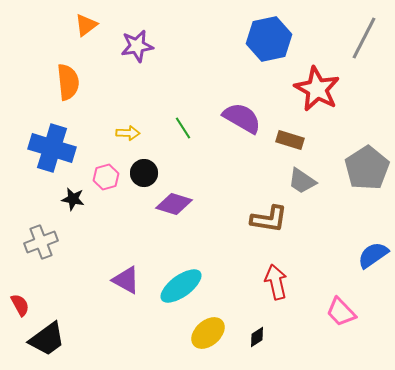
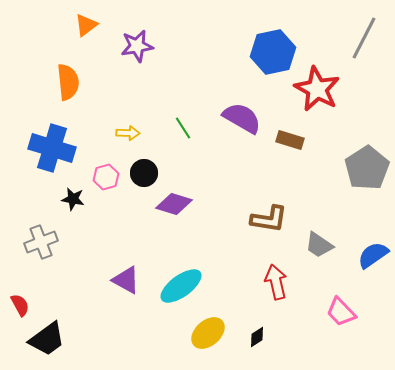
blue hexagon: moved 4 px right, 13 px down
gray trapezoid: moved 17 px right, 64 px down
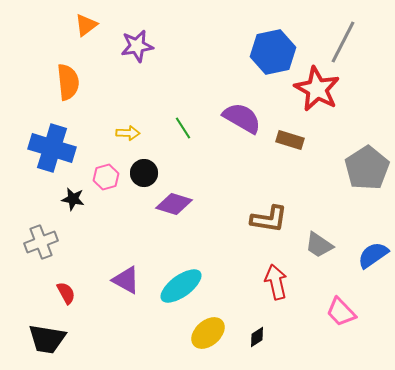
gray line: moved 21 px left, 4 px down
red semicircle: moved 46 px right, 12 px up
black trapezoid: rotated 45 degrees clockwise
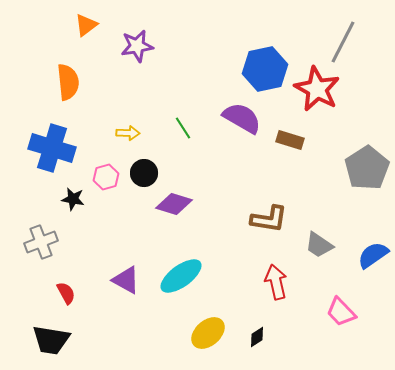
blue hexagon: moved 8 px left, 17 px down
cyan ellipse: moved 10 px up
black trapezoid: moved 4 px right, 1 px down
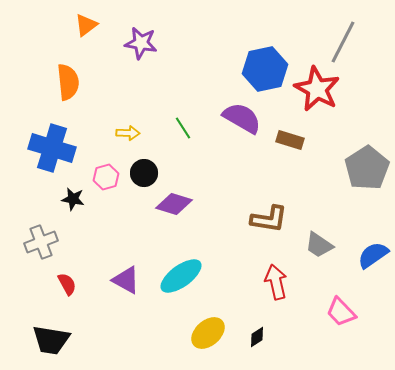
purple star: moved 4 px right, 3 px up; rotated 20 degrees clockwise
red semicircle: moved 1 px right, 9 px up
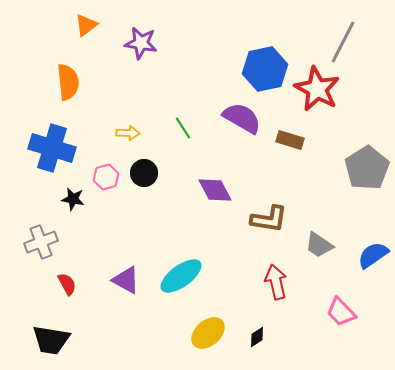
purple diamond: moved 41 px right, 14 px up; rotated 45 degrees clockwise
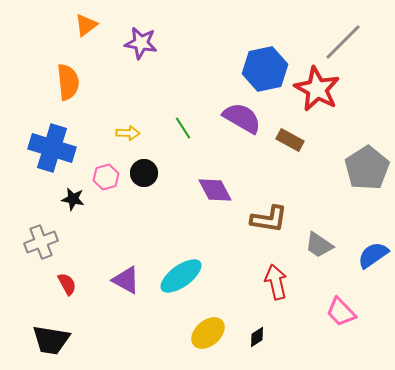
gray line: rotated 18 degrees clockwise
brown rectangle: rotated 12 degrees clockwise
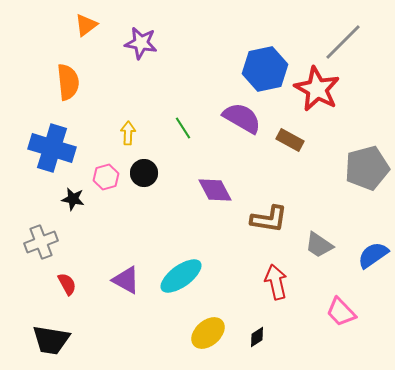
yellow arrow: rotated 90 degrees counterclockwise
gray pentagon: rotated 18 degrees clockwise
